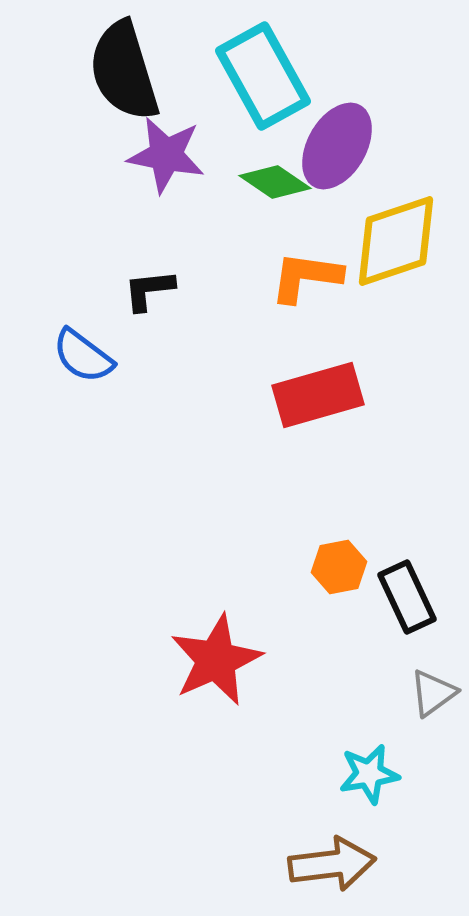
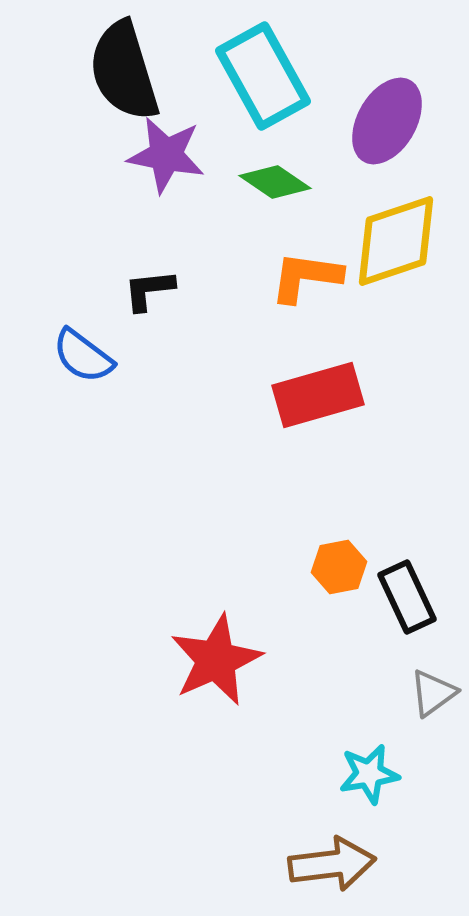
purple ellipse: moved 50 px right, 25 px up
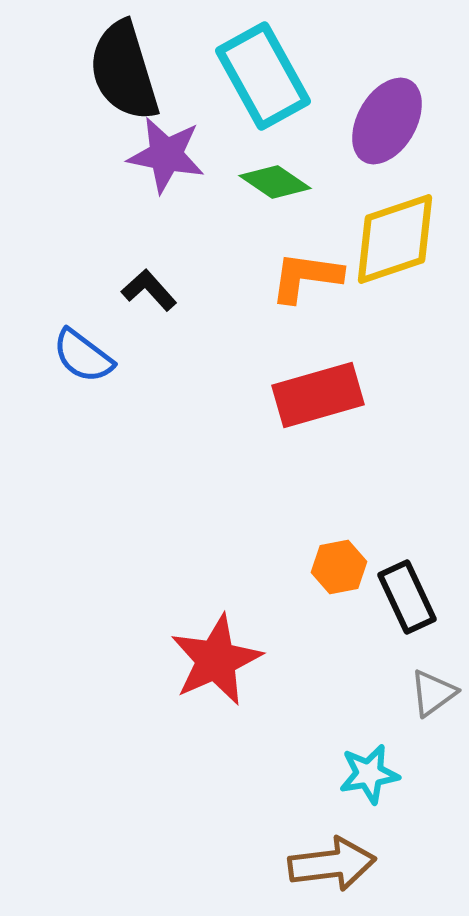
yellow diamond: moved 1 px left, 2 px up
black L-shape: rotated 54 degrees clockwise
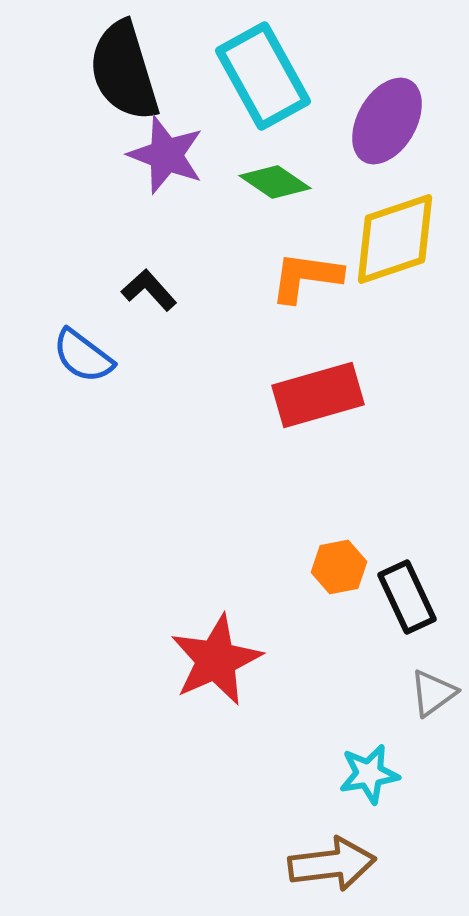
purple star: rotated 10 degrees clockwise
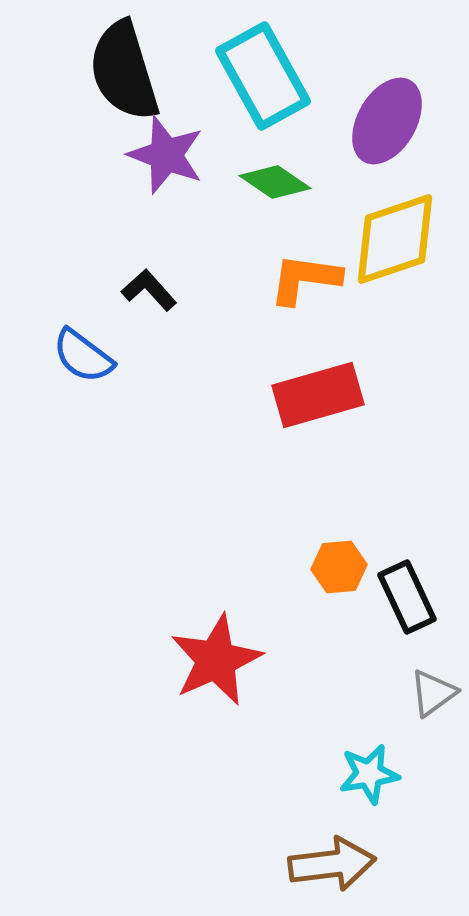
orange L-shape: moved 1 px left, 2 px down
orange hexagon: rotated 6 degrees clockwise
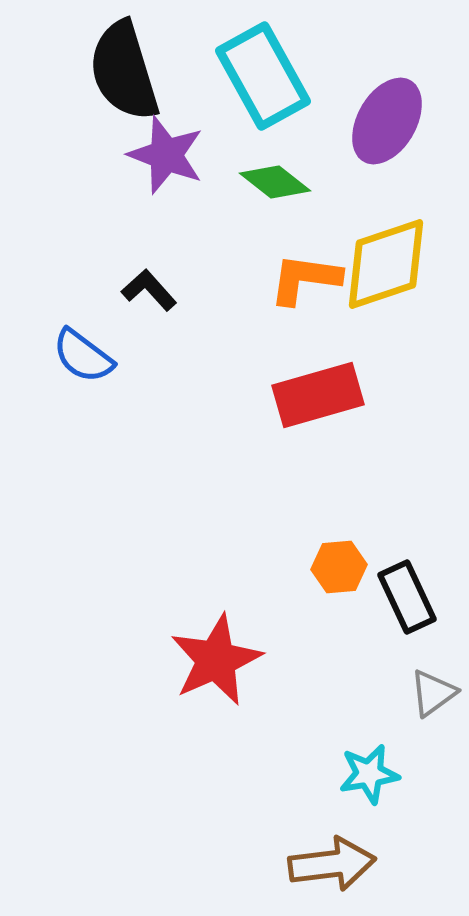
green diamond: rotated 4 degrees clockwise
yellow diamond: moved 9 px left, 25 px down
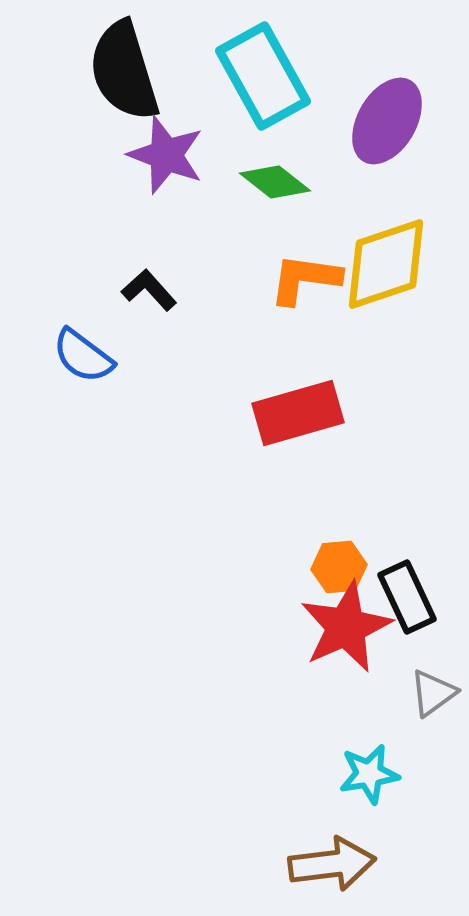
red rectangle: moved 20 px left, 18 px down
red star: moved 130 px right, 33 px up
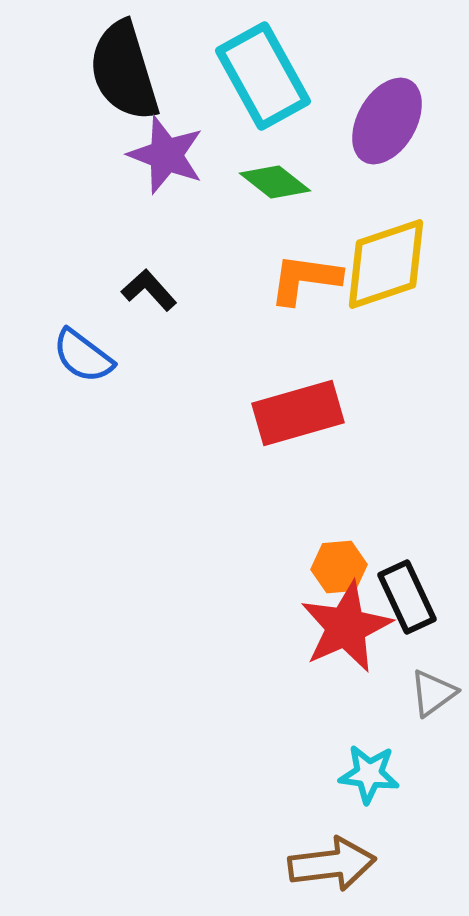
cyan star: rotated 16 degrees clockwise
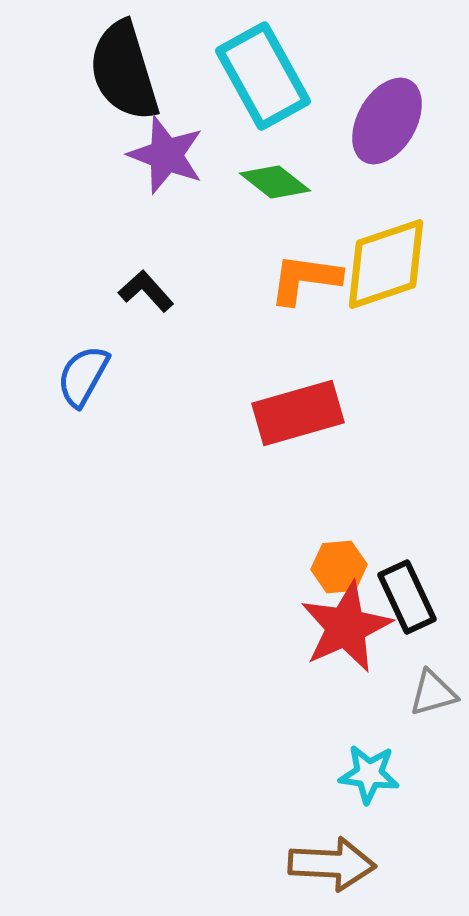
black L-shape: moved 3 px left, 1 px down
blue semicircle: moved 20 px down; rotated 82 degrees clockwise
gray triangle: rotated 20 degrees clockwise
brown arrow: rotated 10 degrees clockwise
